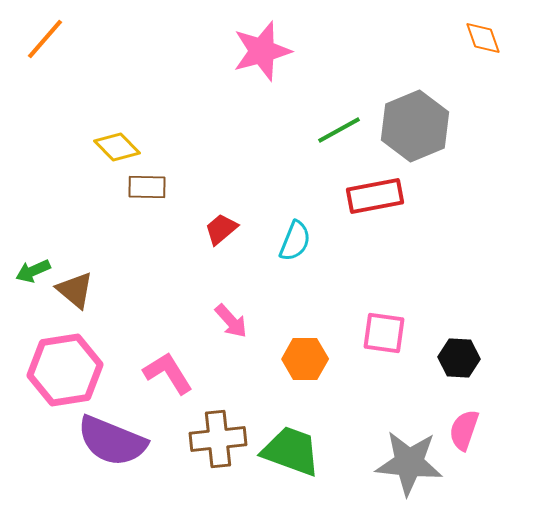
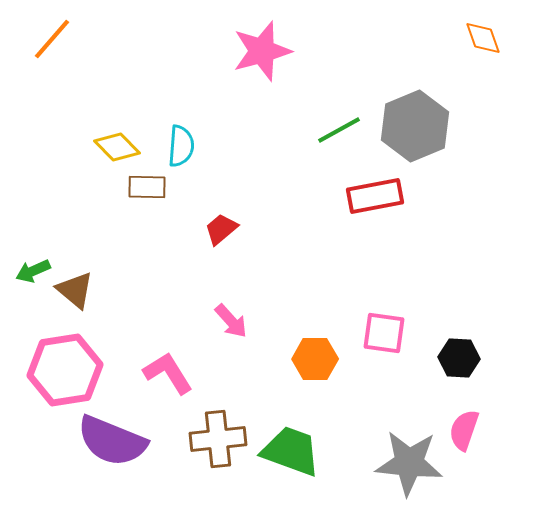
orange line: moved 7 px right
cyan semicircle: moved 114 px left, 95 px up; rotated 18 degrees counterclockwise
orange hexagon: moved 10 px right
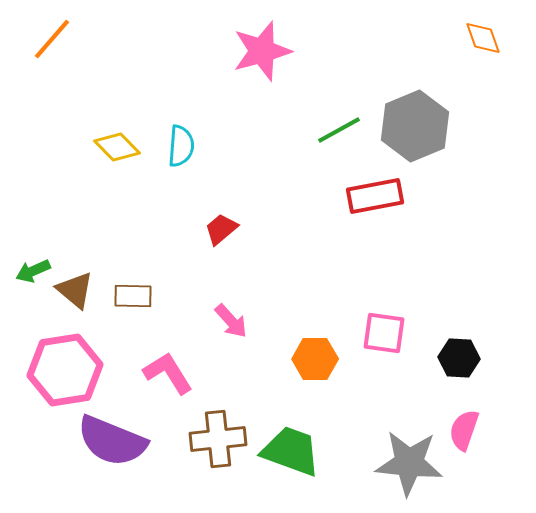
brown rectangle: moved 14 px left, 109 px down
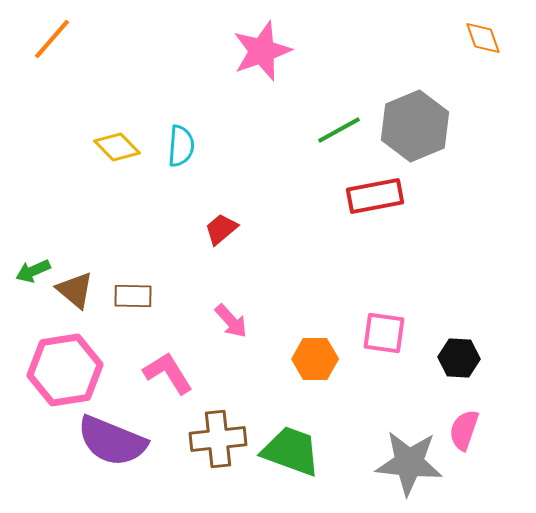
pink star: rotated 4 degrees counterclockwise
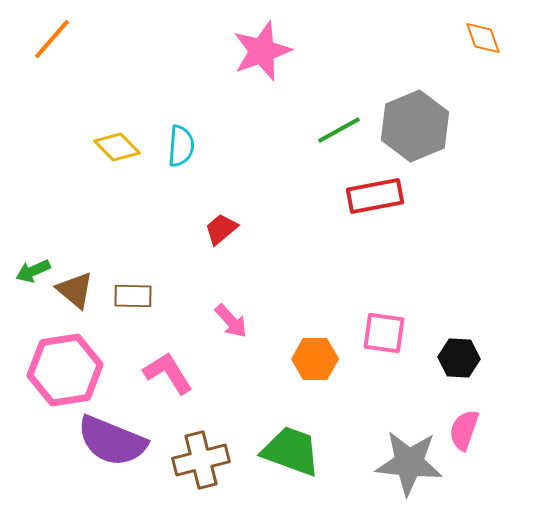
brown cross: moved 17 px left, 21 px down; rotated 8 degrees counterclockwise
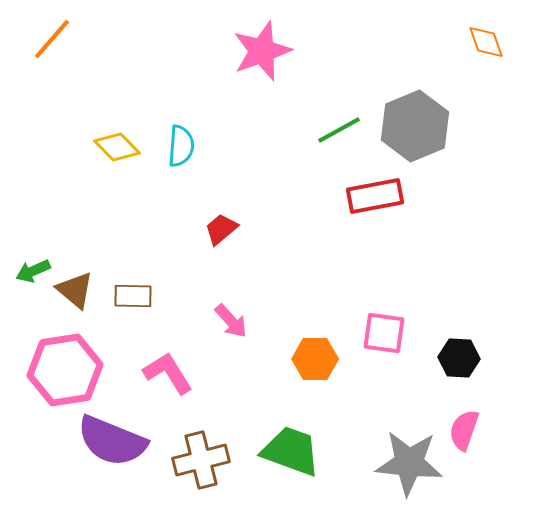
orange diamond: moved 3 px right, 4 px down
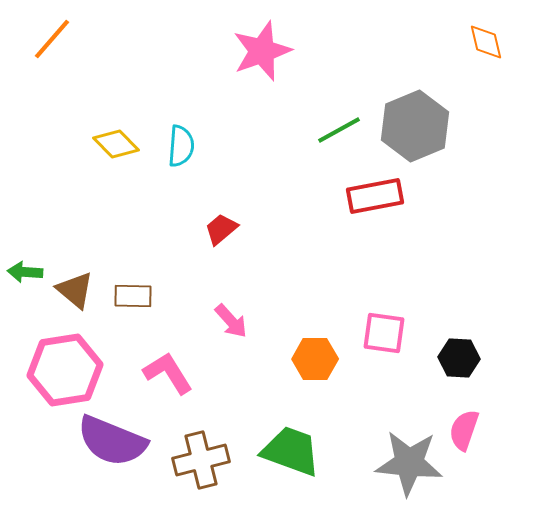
orange diamond: rotated 6 degrees clockwise
yellow diamond: moved 1 px left, 3 px up
green arrow: moved 8 px left, 1 px down; rotated 28 degrees clockwise
